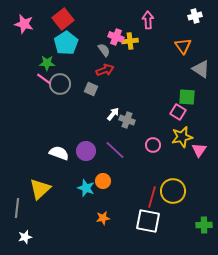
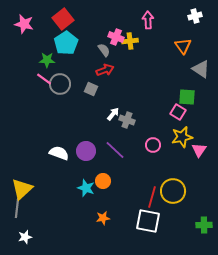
green star: moved 3 px up
yellow triangle: moved 18 px left
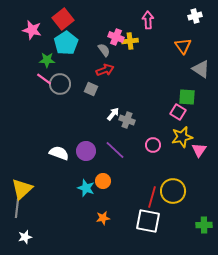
pink star: moved 8 px right, 6 px down
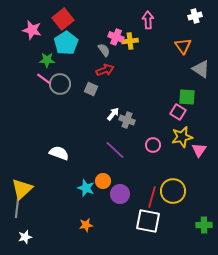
purple circle: moved 34 px right, 43 px down
orange star: moved 17 px left, 7 px down
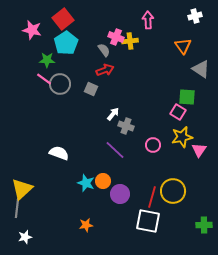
gray cross: moved 1 px left, 6 px down
cyan star: moved 5 px up
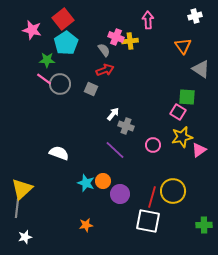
pink triangle: rotated 21 degrees clockwise
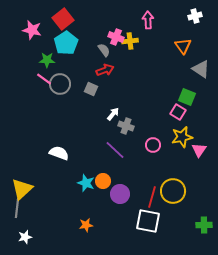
green square: rotated 18 degrees clockwise
pink triangle: rotated 21 degrees counterclockwise
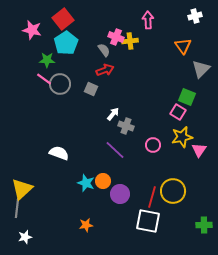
gray triangle: rotated 42 degrees clockwise
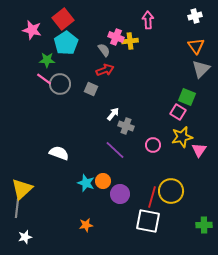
orange triangle: moved 13 px right
yellow circle: moved 2 px left
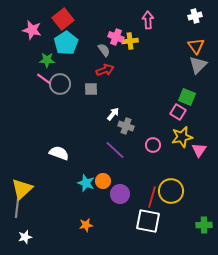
gray triangle: moved 3 px left, 4 px up
gray square: rotated 24 degrees counterclockwise
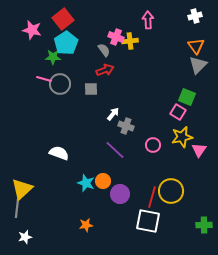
green star: moved 6 px right, 3 px up
pink line: rotated 21 degrees counterclockwise
